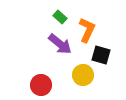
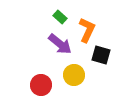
yellow circle: moved 9 px left
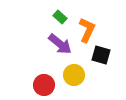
red circle: moved 3 px right
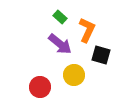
red circle: moved 4 px left, 2 px down
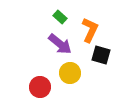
orange L-shape: moved 3 px right
yellow circle: moved 4 px left, 2 px up
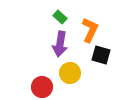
purple arrow: rotated 60 degrees clockwise
red circle: moved 2 px right
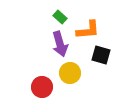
orange L-shape: moved 2 px left; rotated 60 degrees clockwise
purple arrow: rotated 25 degrees counterclockwise
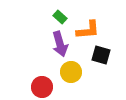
yellow circle: moved 1 px right, 1 px up
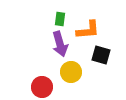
green rectangle: moved 2 px down; rotated 56 degrees clockwise
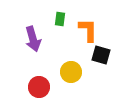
orange L-shape: rotated 85 degrees counterclockwise
purple arrow: moved 27 px left, 5 px up
red circle: moved 3 px left
